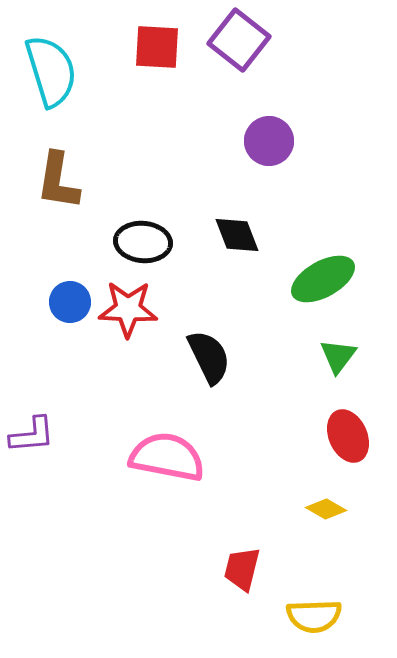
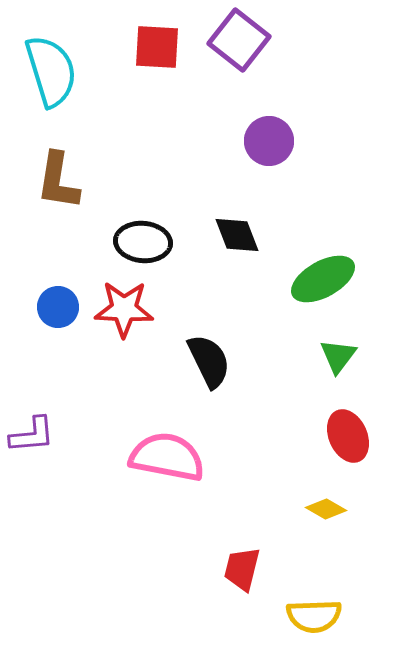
blue circle: moved 12 px left, 5 px down
red star: moved 4 px left
black semicircle: moved 4 px down
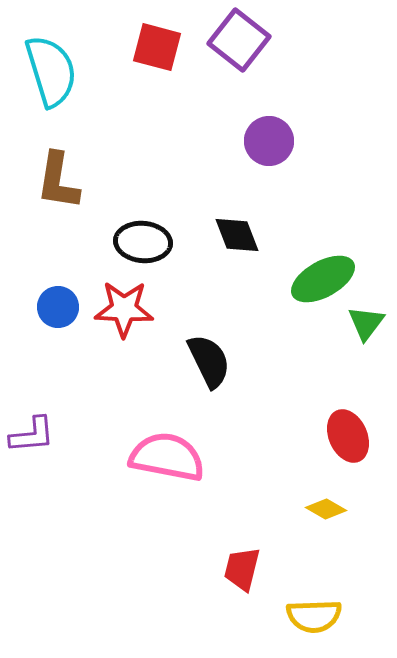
red square: rotated 12 degrees clockwise
green triangle: moved 28 px right, 33 px up
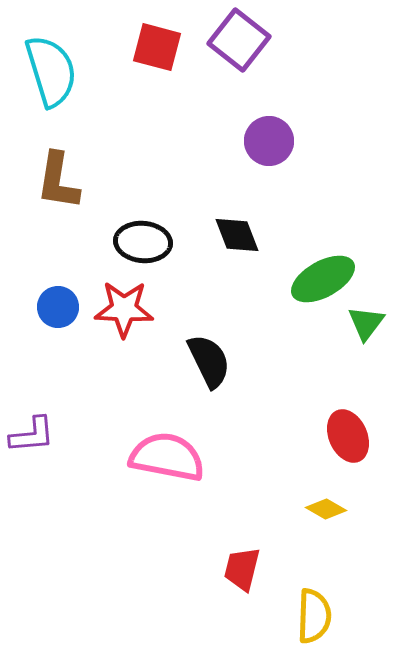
yellow semicircle: rotated 86 degrees counterclockwise
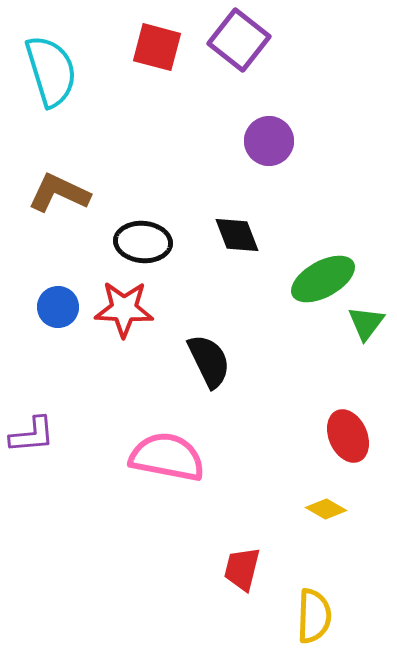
brown L-shape: moved 1 px right, 12 px down; rotated 106 degrees clockwise
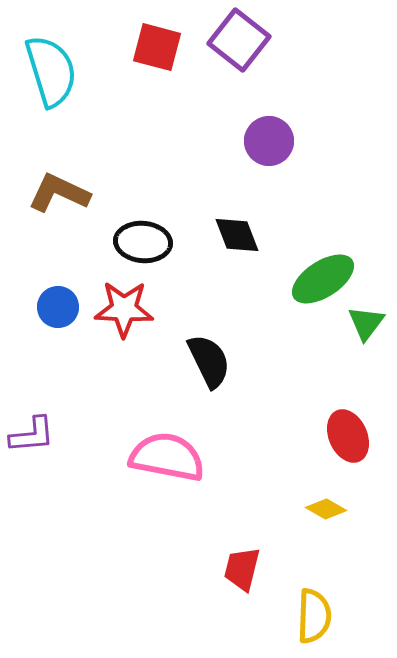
green ellipse: rotated 4 degrees counterclockwise
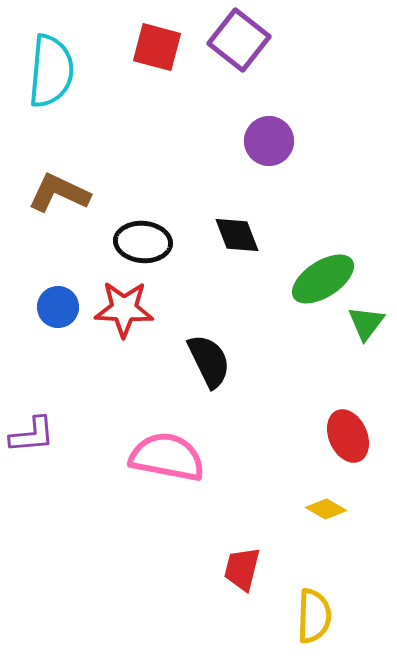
cyan semicircle: rotated 22 degrees clockwise
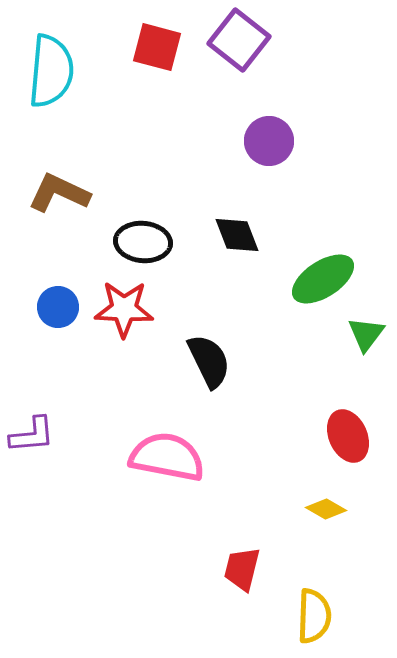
green triangle: moved 11 px down
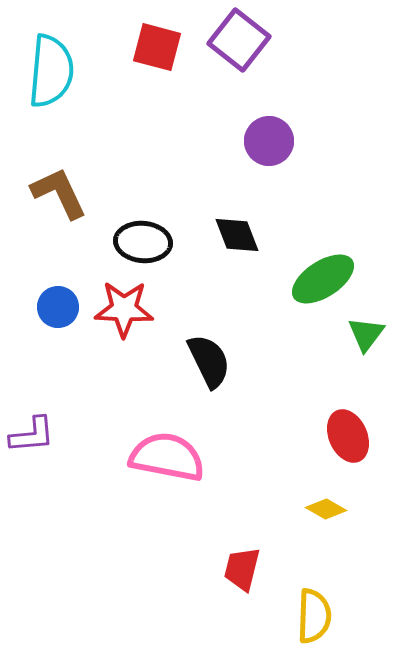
brown L-shape: rotated 40 degrees clockwise
